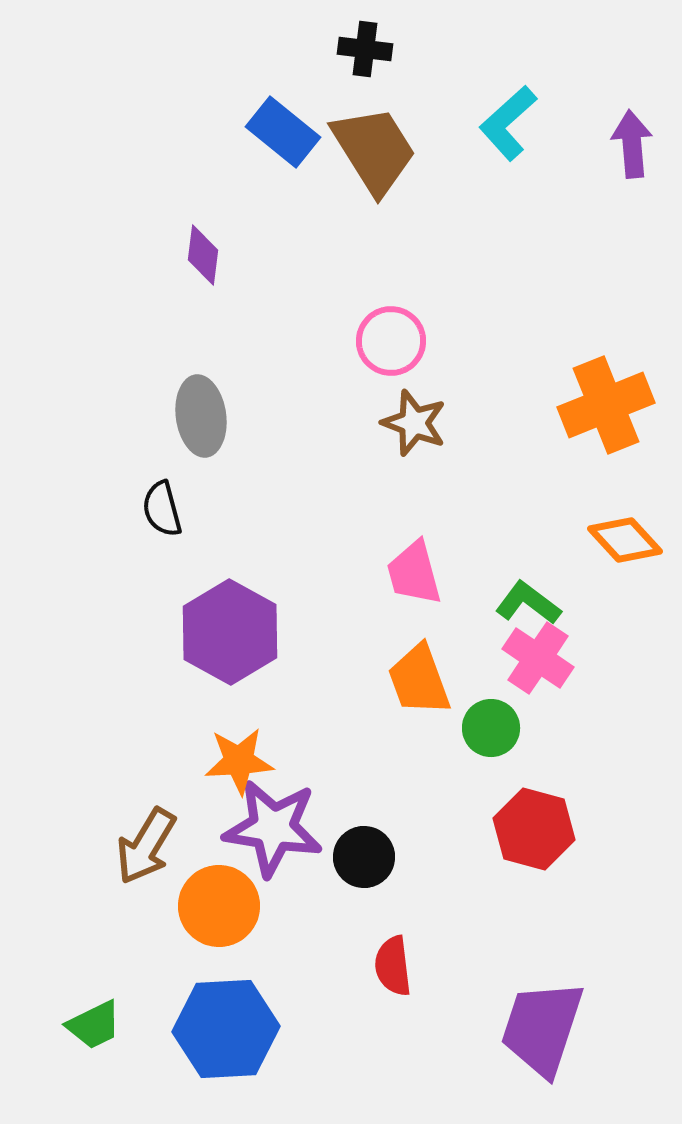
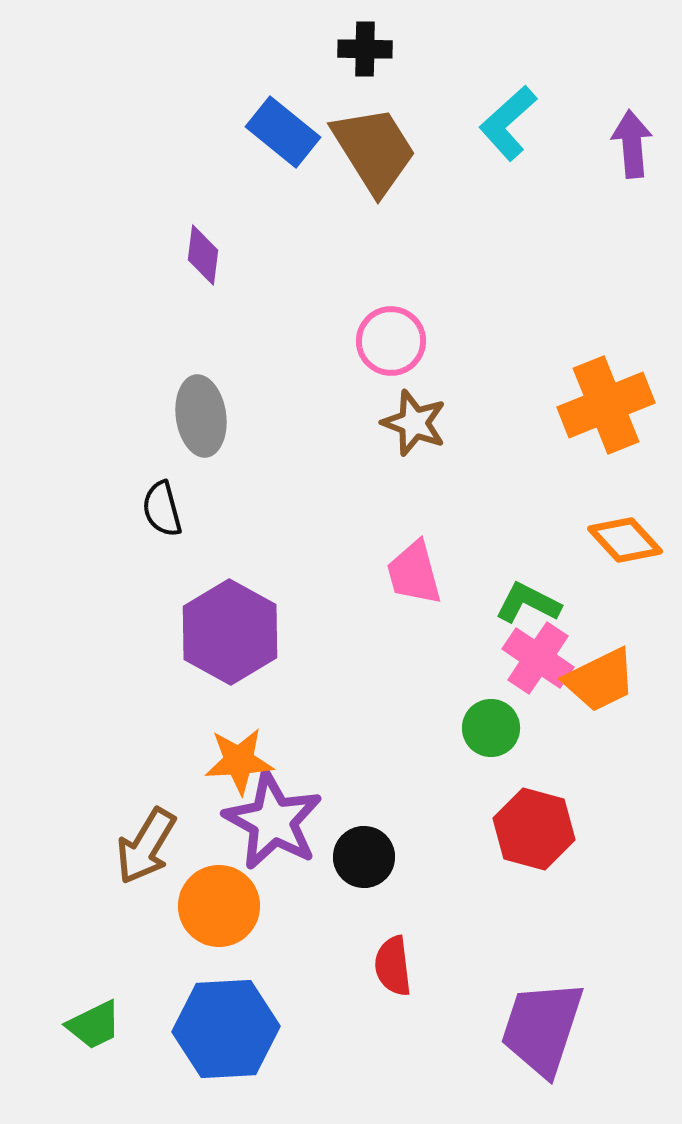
black cross: rotated 6 degrees counterclockwise
green L-shape: rotated 10 degrees counterclockwise
orange trapezoid: moved 181 px right; rotated 96 degrees counterclockwise
purple star: moved 7 px up; rotated 20 degrees clockwise
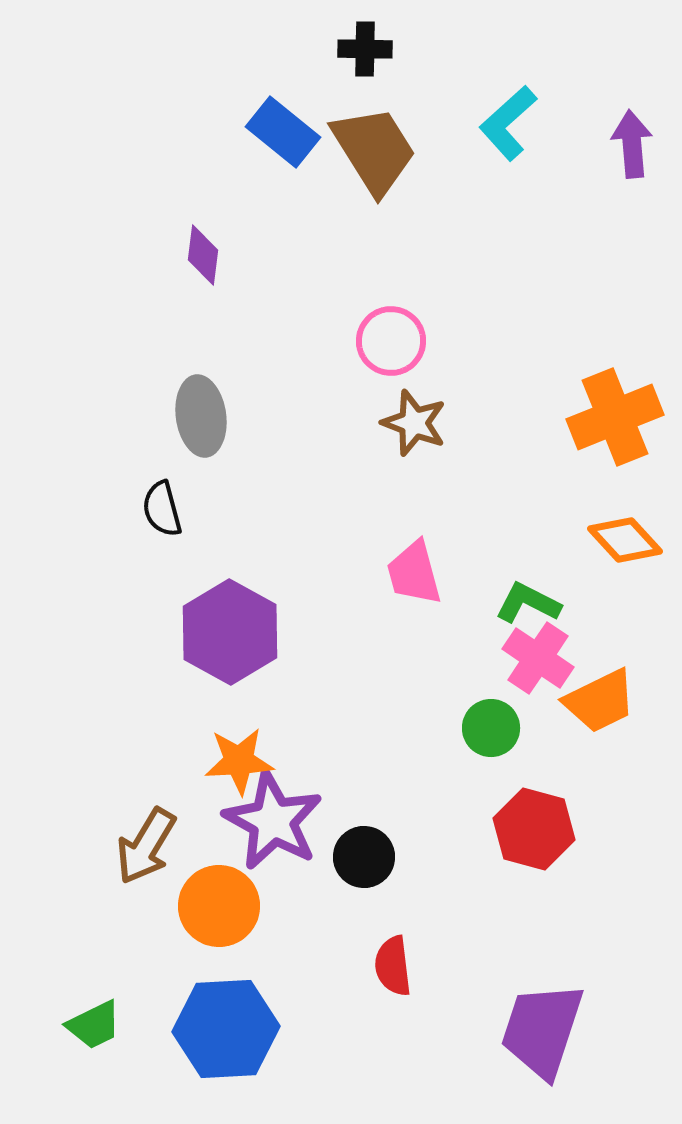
orange cross: moved 9 px right, 12 px down
orange trapezoid: moved 21 px down
purple trapezoid: moved 2 px down
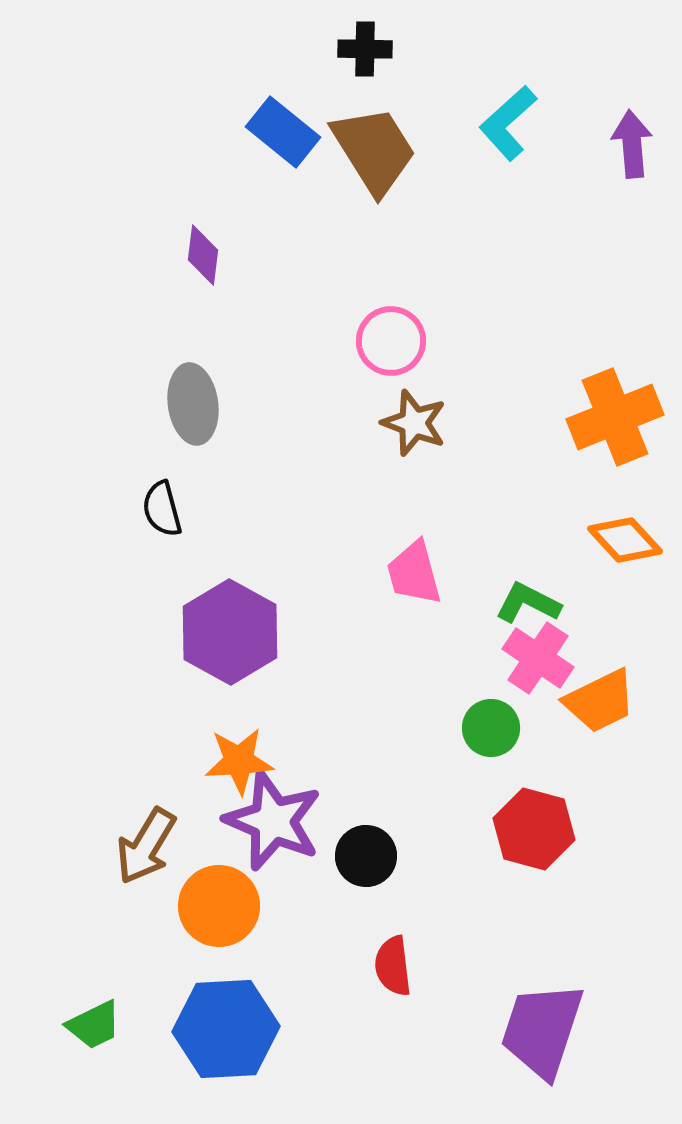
gray ellipse: moved 8 px left, 12 px up
purple star: rotated 6 degrees counterclockwise
black circle: moved 2 px right, 1 px up
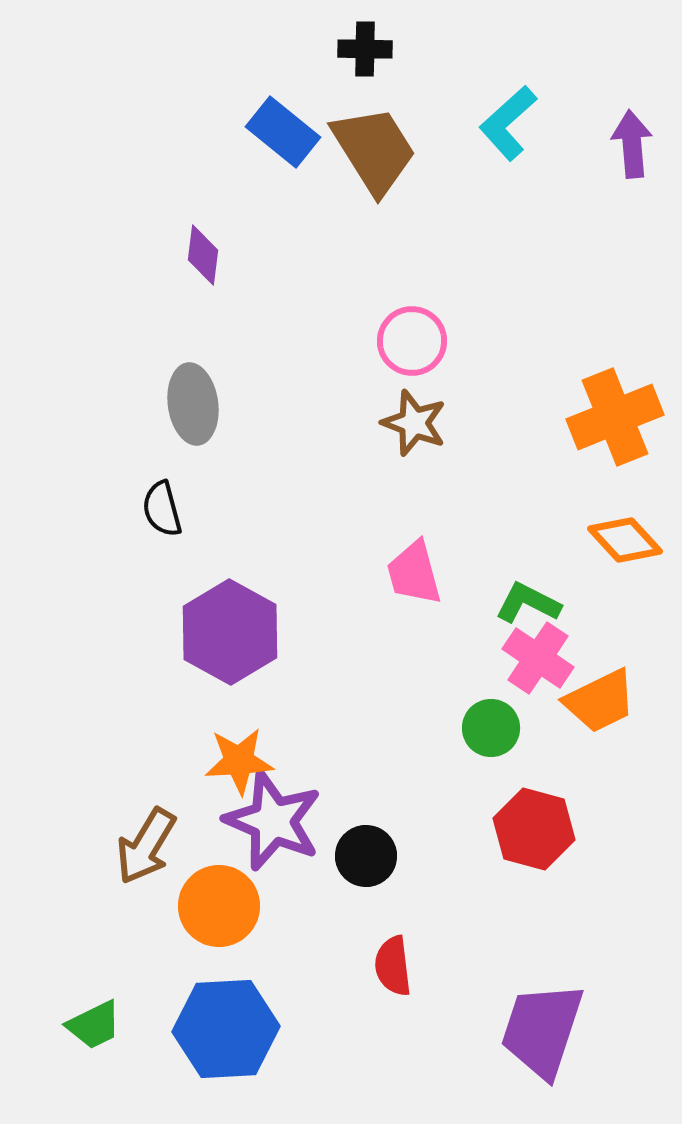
pink circle: moved 21 px right
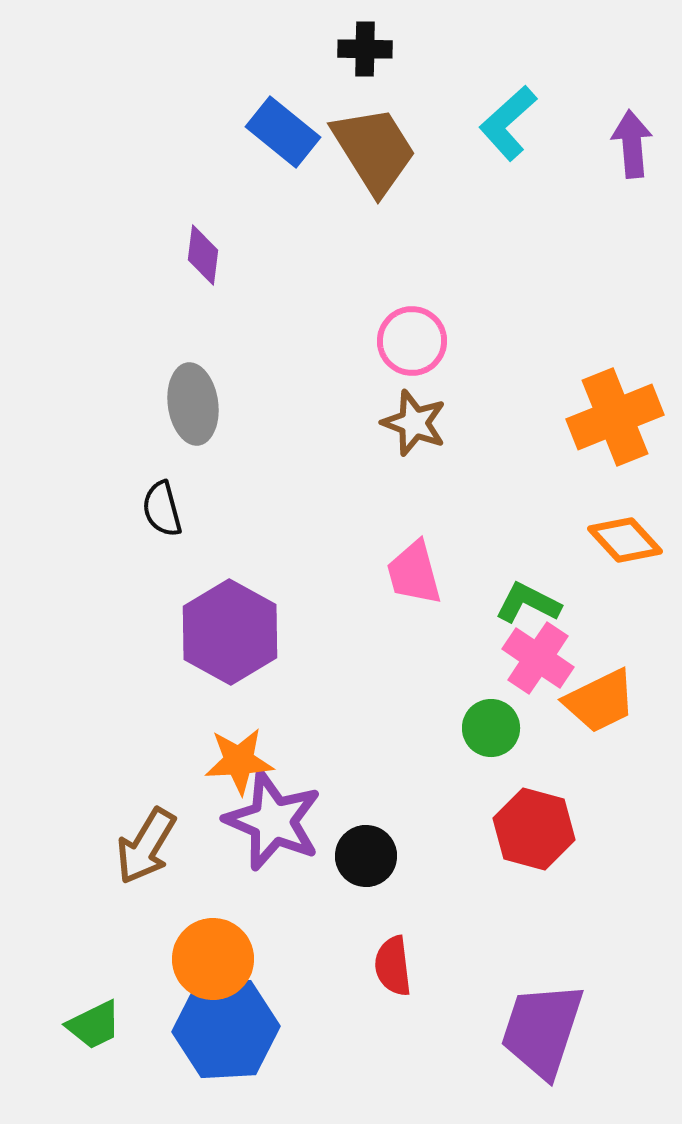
orange circle: moved 6 px left, 53 px down
